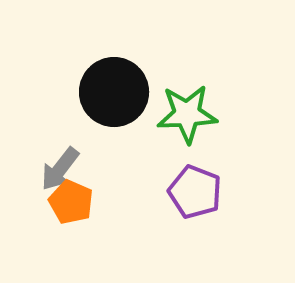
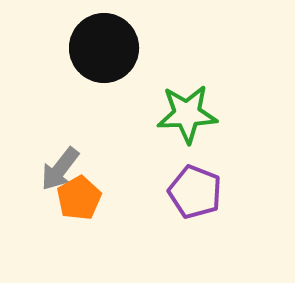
black circle: moved 10 px left, 44 px up
orange pentagon: moved 8 px right, 4 px up; rotated 18 degrees clockwise
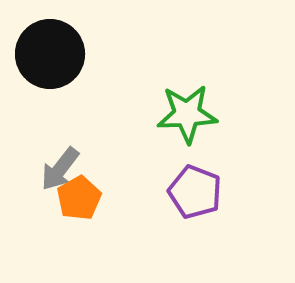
black circle: moved 54 px left, 6 px down
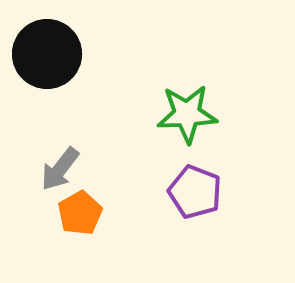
black circle: moved 3 px left
orange pentagon: moved 1 px right, 15 px down
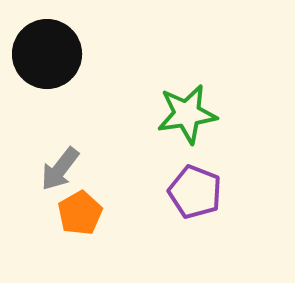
green star: rotated 6 degrees counterclockwise
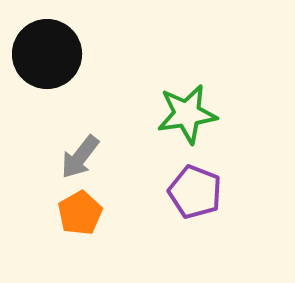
gray arrow: moved 20 px right, 12 px up
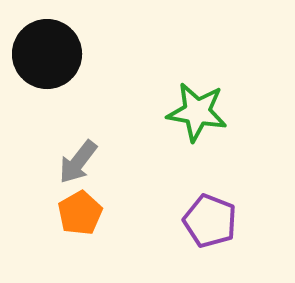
green star: moved 10 px right, 2 px up; rotated 18 degrees clockwise
gray arrow: moved 2 px left, 5 px down
purple pentagon: moved 15 px right, 29 px down
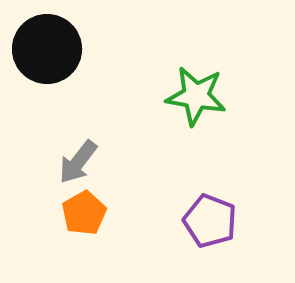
black circle: moved 5 px up
green star: moved 1 px left, 16 px up
orange pentagon: moved 4 px right
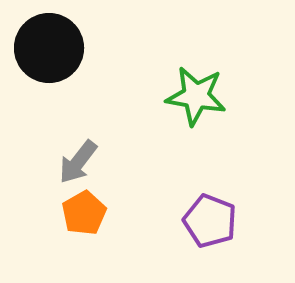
black circle: moved 2 px right, 1 px up
